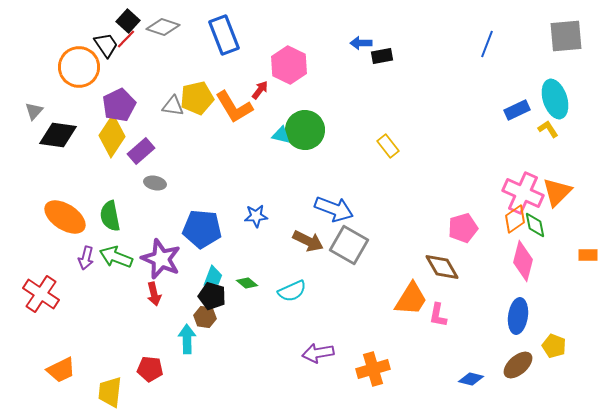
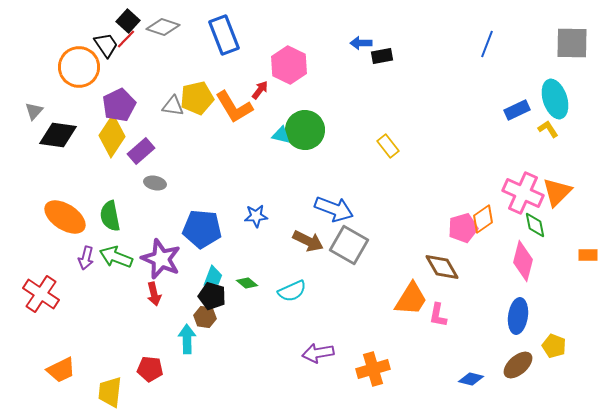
gray square at (566, 36): moved 6 px right, 7 px down; rotated 6 degrees clockwise
orange diamond at (515, 219): moved 32 px left
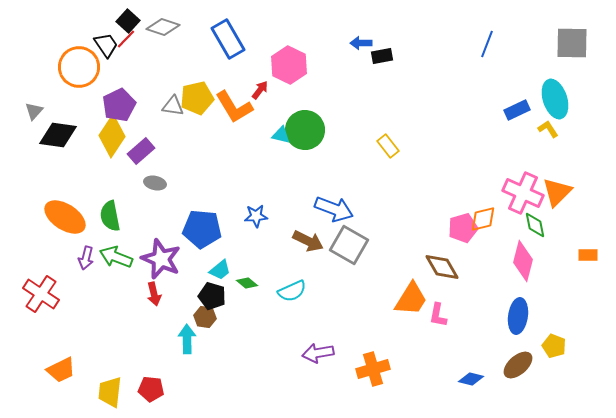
blue rectangle at (224, 35): moved 4 px right, 4 px down; rotated 9 degrees counterclockwise
orange diamond at (483, 219): rotated 20 degrees clockwise
cyan trapezoid at (213, 277): moved 7 px right, 7 px up; rotated 30 degrees clockwise
red pentagon at (150, 369): moved 1 px right, 20 px down
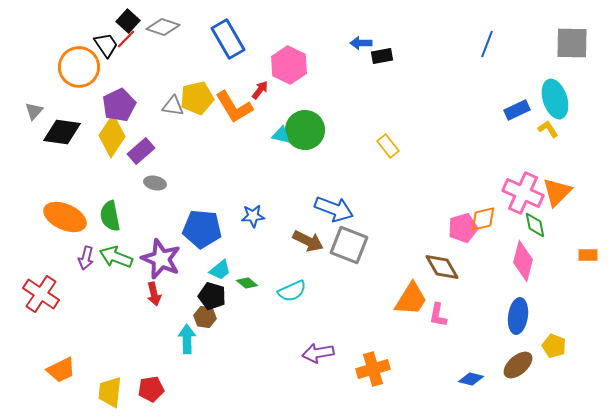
black diamond at (58, 135): moved 4 px right, 3 px up
blue star at (256, 216): moved 3 px left
orange ellipse at (65, 217): rotated 9 degrees counterclockwise
gray square at (349, 245): rotated 9 degrees counterclockwise
red pentagon at (151, 389): rotated 15 degrees counterclockwise
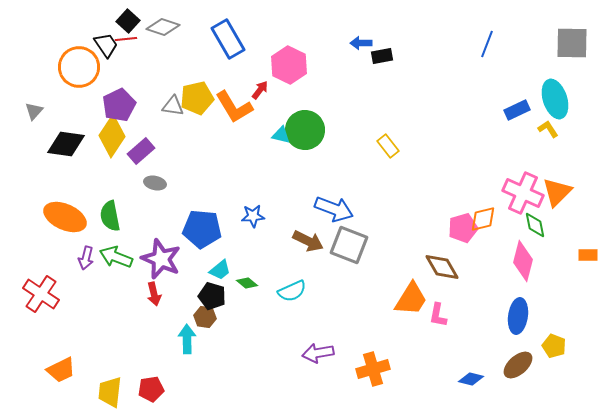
red line at (126, 39): rotated 40 degrees clockwise
black diamond at (62, 132): moved 4 px right, 12 px down
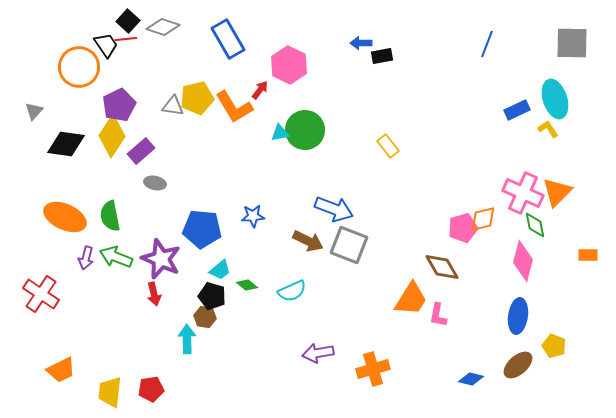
cyan triangle at (281, 135): moved 1 px left, 2 px up; rotated 24 degrees counterclockwise
green diamond at (247, 283): moved 2 px down
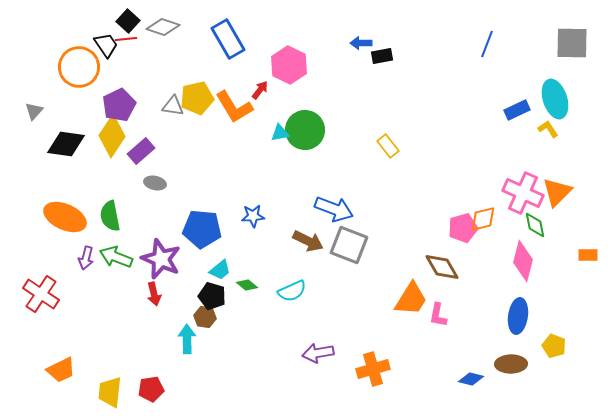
brown ellipse at (518, 365): moved 7 px left, 1 px up; rotated 40 degrees clockwise
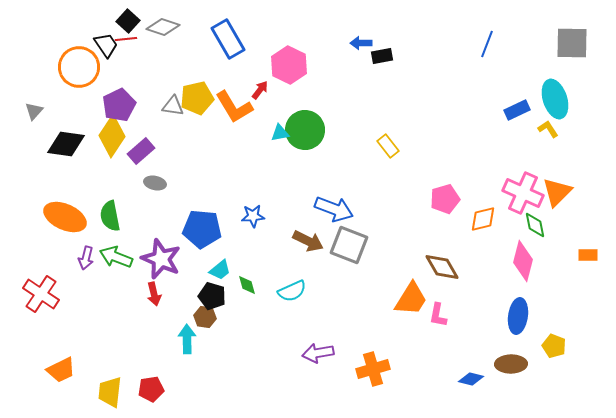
pink pentagon at (463, 228): moved 18 px left, 29 px up
green diamond at (247, 285): rotated 35 degrees clockwise
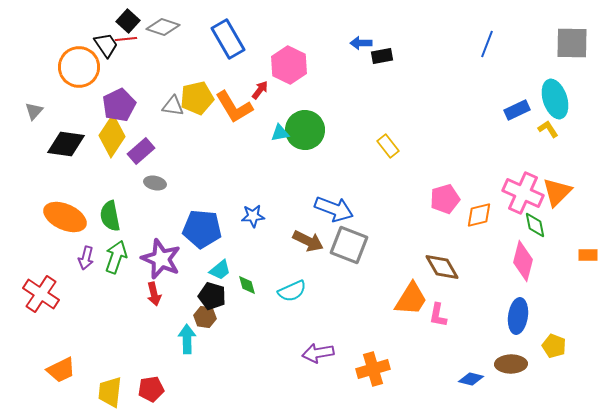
orange diamond at (483, 219): moved 4 px left, 4 px up
green arrow at (116, 257): rotated 88 degrees clockwise
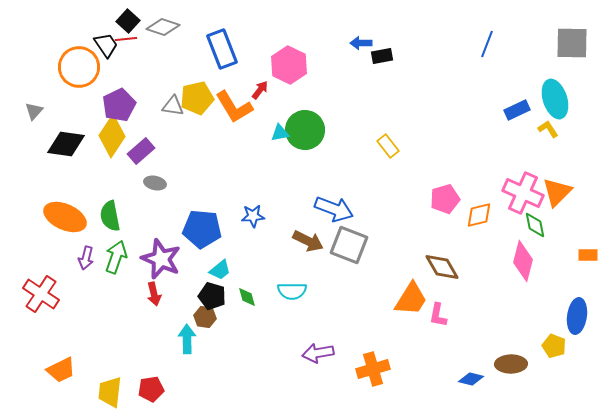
blue rectangle at (228, 39): moved 6 px left, 10 px down; rotated 9 degrees clockwise
green diamond at (247, 285): moved 12 px down
cyan semicircle at (292, 291): rotated 24 degrees clockwise
blue ellipse at (518, 316): moved 59 px right
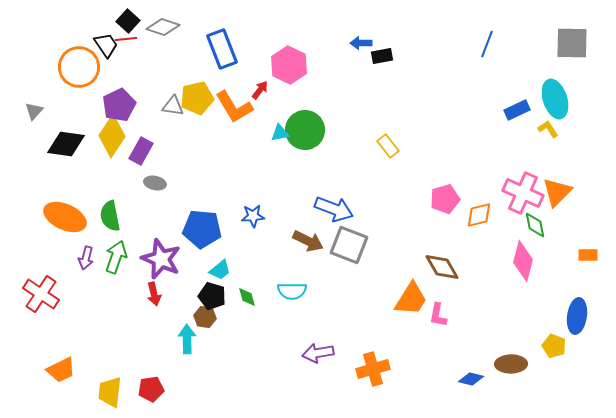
purple rectangle at (141, 151): rotated 20 degrees counterclockwise
